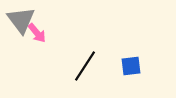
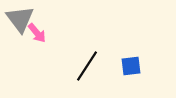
gray triangle: moved 1 px left, 1 px up
black line: moved 2 px right
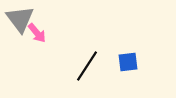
blue square: moved 3 px left, 4 px up
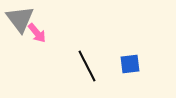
blue square: moved 2 px right, 2 px down
black line: rotated 60 degrees counterclockwise
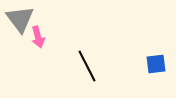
pink arrow: moved 1 px right, 4 px down; rotated 25 degrees clockwise
blue square: moved 26 px right
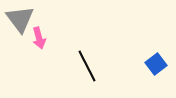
pink arrow: moved 1 px right, 1 px down
blue square: rotated 30 degrees counterclockwise
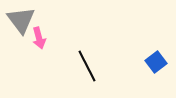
gray triangle: moved 1 px right, 1 px down
blue square: moved 2 px up
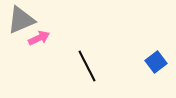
gray triangle: rotated 44 degrees clockwise
pink arrow: rotated 100 degrees counterclockwise
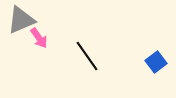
pink arrow: rotated 80 degrees clockwise
black line: moved 10 px up; rotated 8 degrees counterclockwise
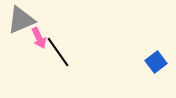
pink arrow: rotated 10 degrees clockwise
black line: moved 29 px left, 4 px up
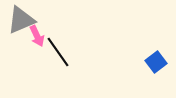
pink arrow: moved 2 px left, 2 px up
